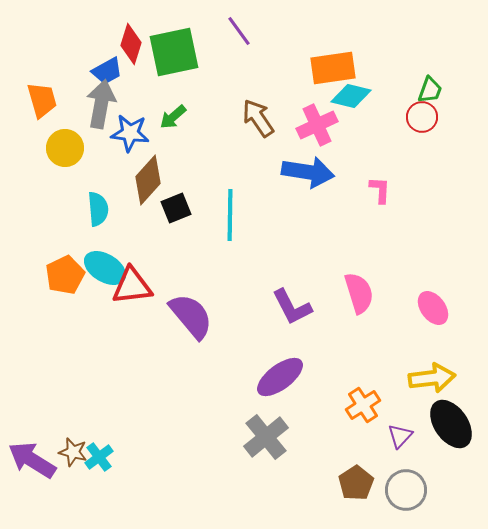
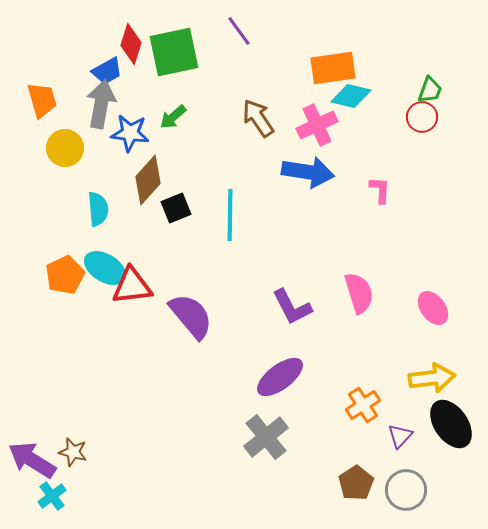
cyan cross: moved 47 px left, 39 px down
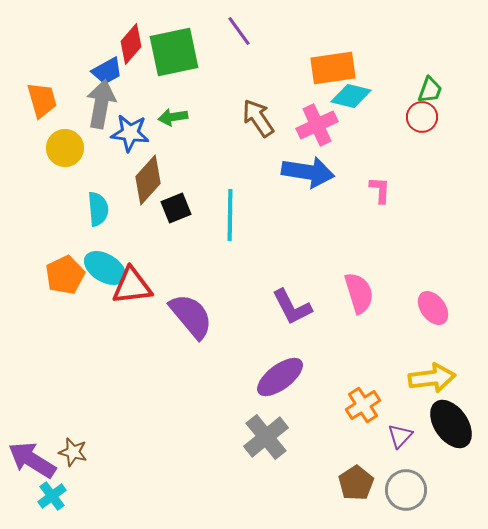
red diamond: rotated 24 degrees clockwise
green arrow: rotated 32 degrees clockwise
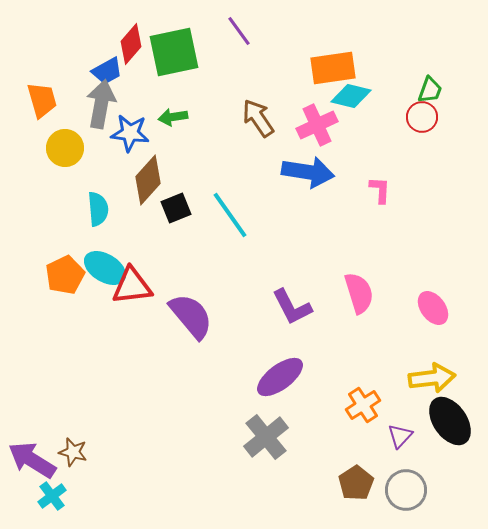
cyan line: rotated 36 degrees counterclockwise
black ellipse: moved 1 px left, 3 px up
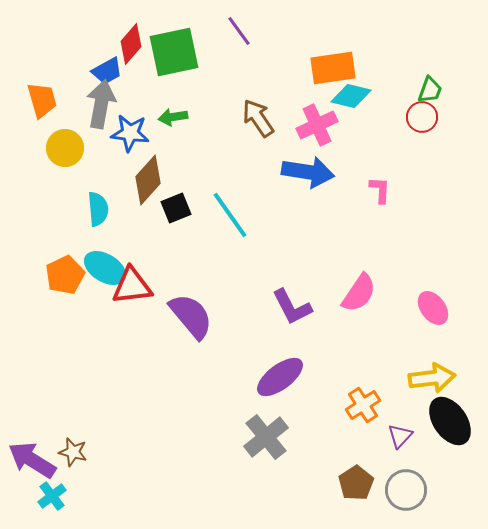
pink semicircle: rotated 51 degrees clockwise
